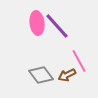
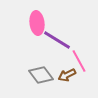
purple line: moved 14 px down; rotated 16 degrees counterclockwise
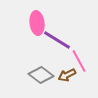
gray diamond: rotated 15 degrees counterclockwise
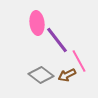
purple line: rotated 20 degrees clockwise
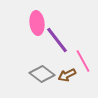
pink line: moved 4 px right
gray diamond: moved 1 px right, 1 px up
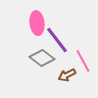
gray diamond: moved 16 px up
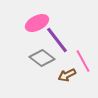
pink ellipse: rotated 70 degrees clockwise
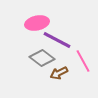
pink ellipse: rotated 15 degrees clockwise
purple line: rotated 24 degrees counterclockwise
brown arrow: moved 8 px left, 2 px up
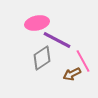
gray diamond: rotated 70 degrees counterclockwise
brown arrow: moved 13 px right, 1 px down
